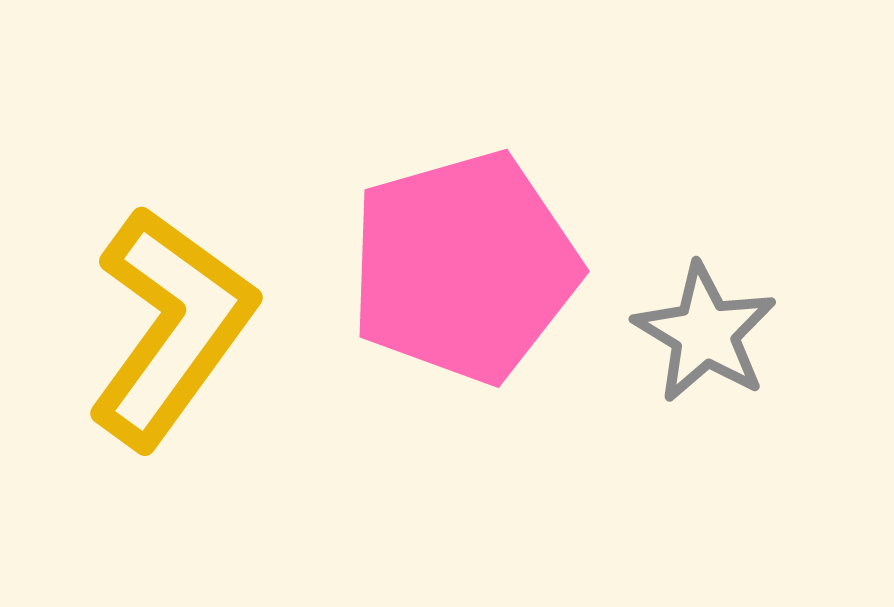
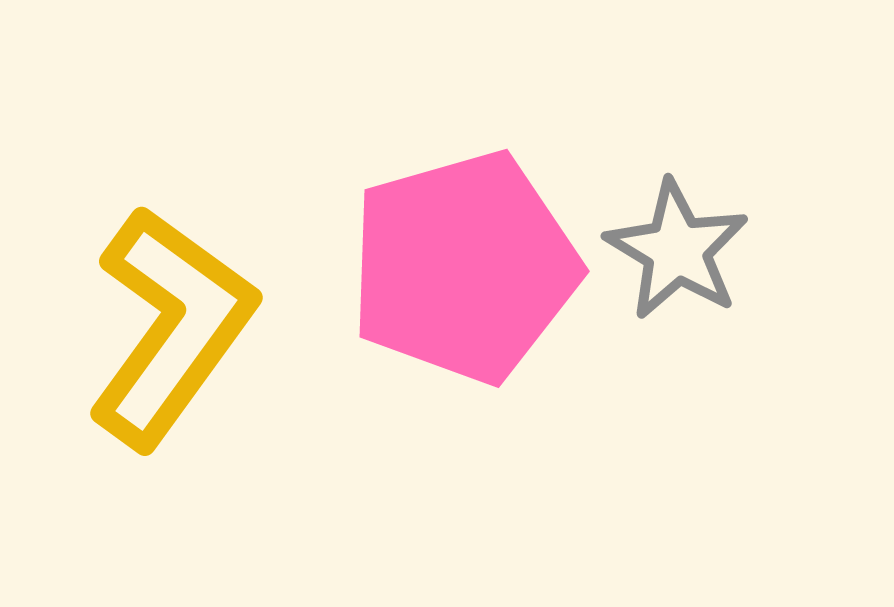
gray star: moved 28 px left, 83 px up
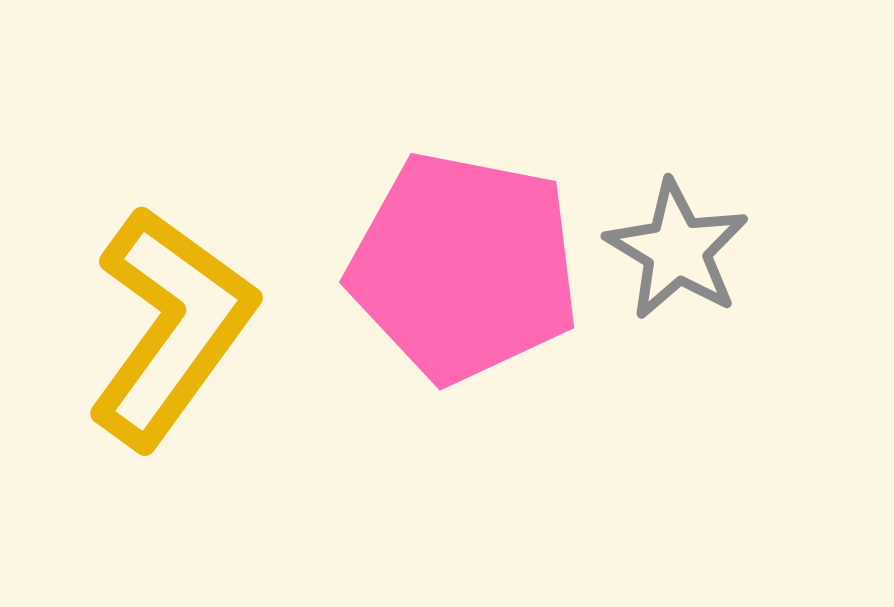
pink pentagon: rotated 27 degrees clockwise
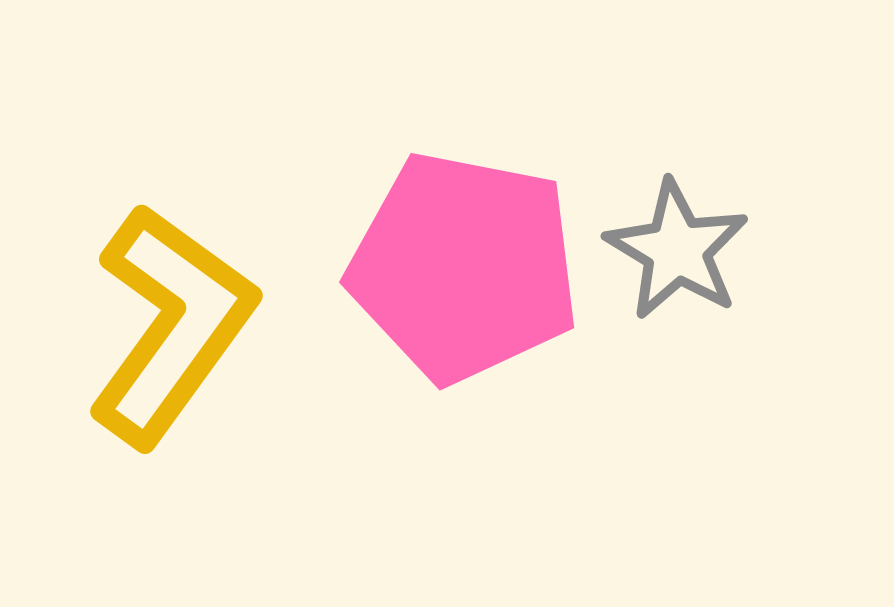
yellow L-shape: moved 2 px up
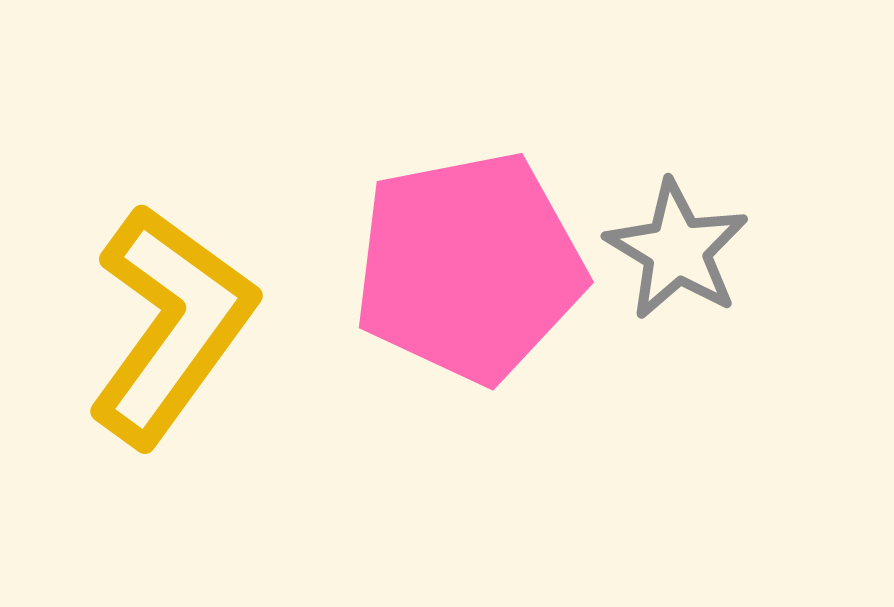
pink pentagon: moved 5 px right; rotated 22 degrees counterclockwise
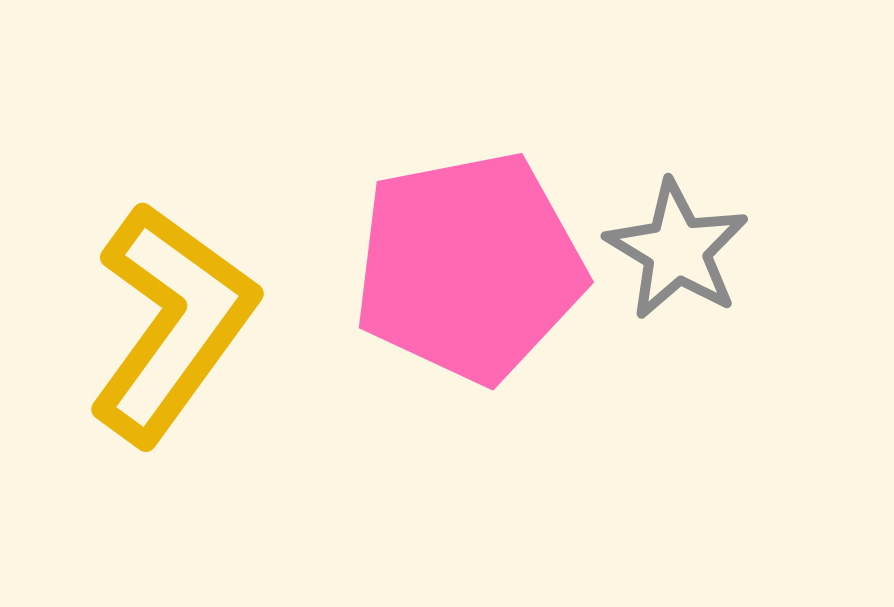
yellow L-shape: moved 1 px right, 2 px up
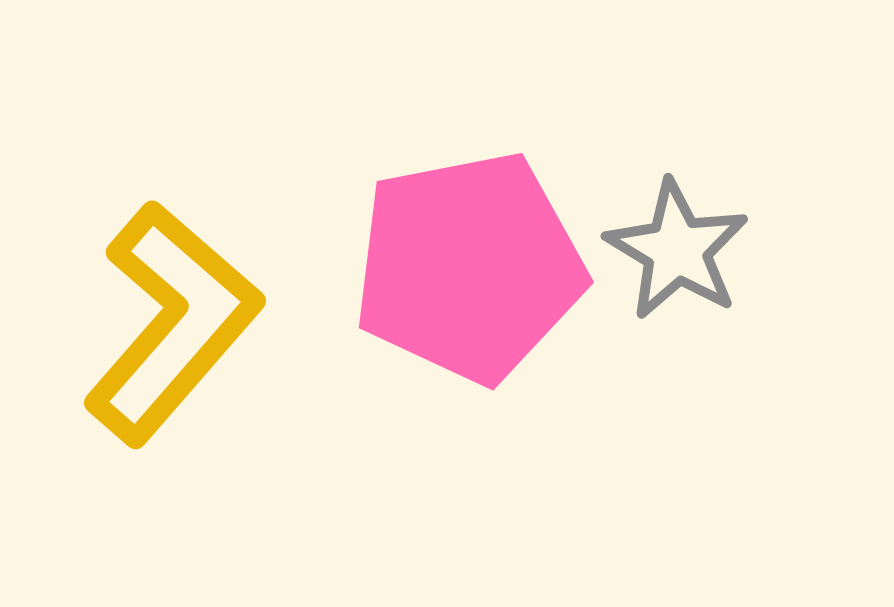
yellow L-shape: rotated 5 degrees clockwise
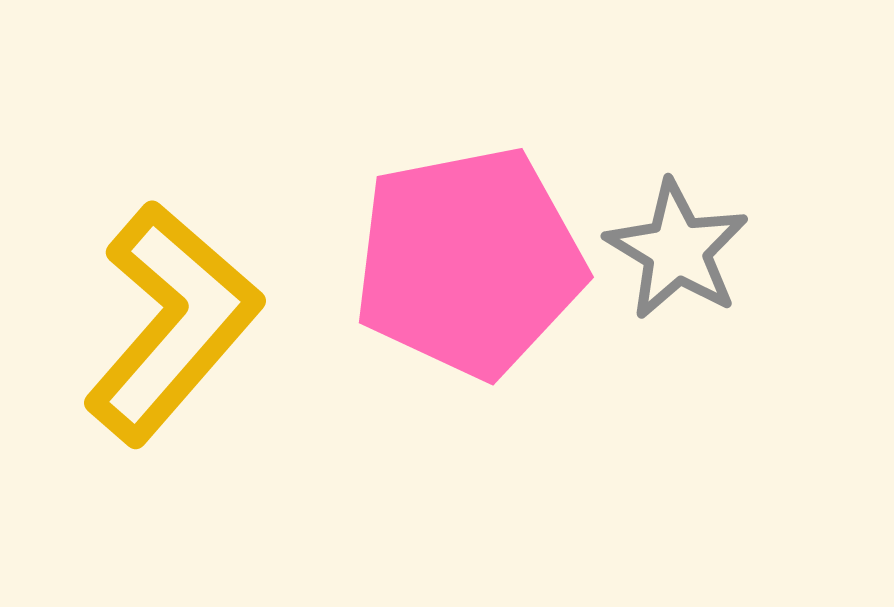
pink pentagon: moved 5 px up
